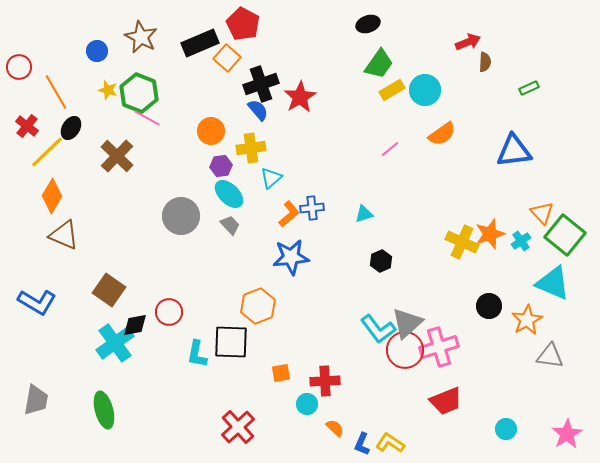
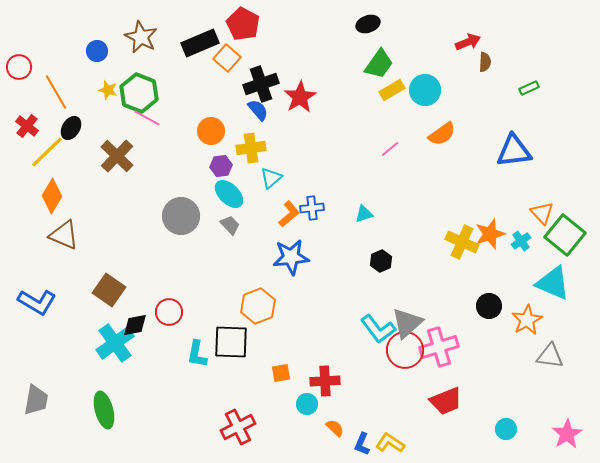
red cross at (238, 427): rotated 16 degrees clockwise
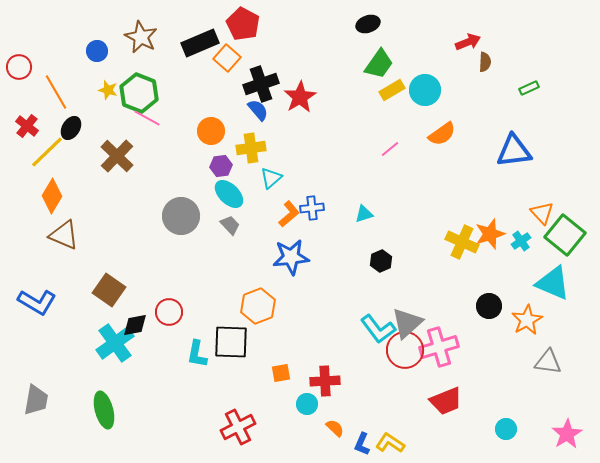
gray triangle at (550, 356): moved 2 px left, 6 px down
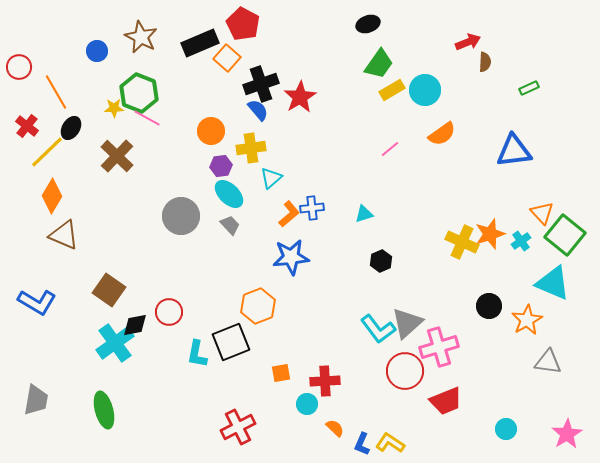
yellow star at (108, 90): moved 6 px right, 18 px down; rotated 18 degrees counterclockwise
black square at (231, 342): rotated 24 degrees counterclockwise
red circle at (405, 350): moved 21 px down
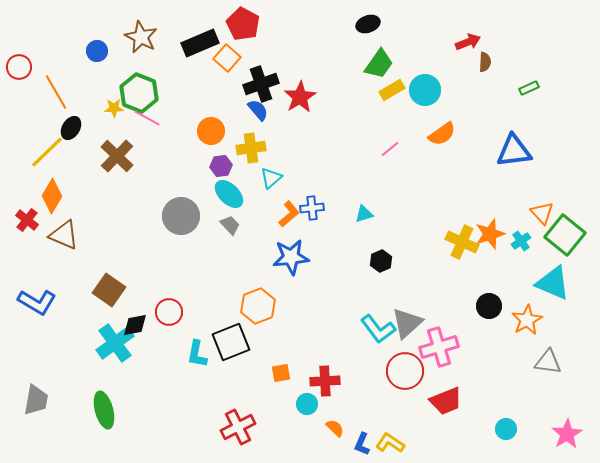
red cross at (27, 126): moved 94 px down
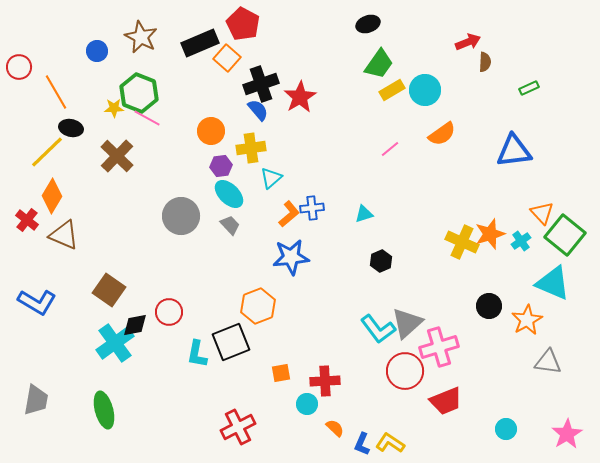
black ellipse at (71, 128): rotated 70 degrees clockwise
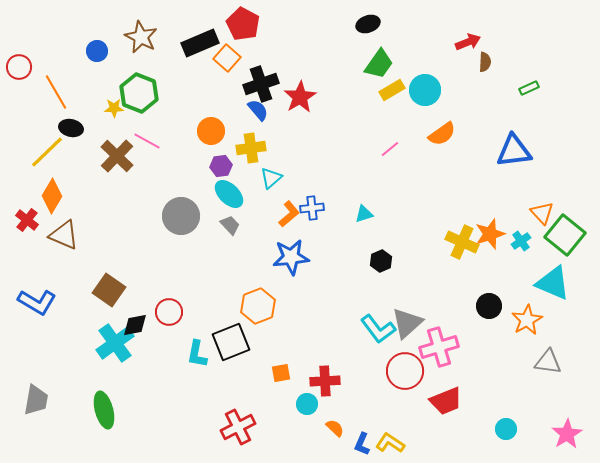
pink line at (147, 118): moved 23 px down
